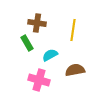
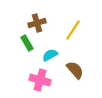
brown cross: rotated 24 degrees counterclockwise
yellow line: rotated 25 degrees clockwise
brown semicircle: rotated 60 degrees clockwise
pink cross: moved 1 px right
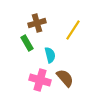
cyan semicircle: rotated 105 degrees clockwise
brown semicircle: moved 10 px left, 8 px down
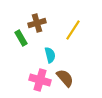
green rectangle: moved 6 px left, 5 px up
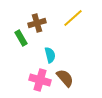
yellow line: moved 12 px up; rotated 15 degrees clockwise
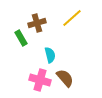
yellow line: moved 1 px left
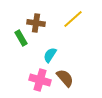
yellow line: moved 1 px right, 1 px down
brown cross: moved 1 px left; rotated 24 degrees clockwise
cyan semicircle: rotated 133 degrees counterclockwise
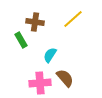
brown cross: moved 1 px left, 1 px up
green rectangle: moved 2 px down
pink cross: moved 3 px down; rotated 20 degrees counterclockwise
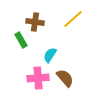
pink cross: moved 2 px left, 5 px up
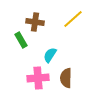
brown semicircle: moved 1 px right; rotated 138 degrees counterclockwise
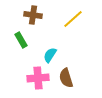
brown cross: moved 2 px left, 7 px up
brown semicircle: rotated 18 degrees counterclockwise
